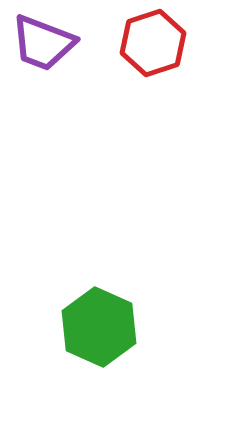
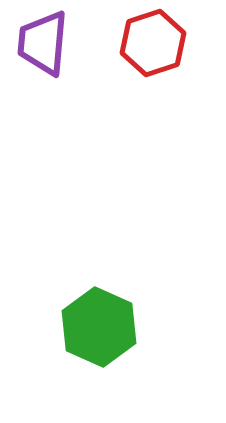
purple trapezoid: rotated 74 degrees clockwise
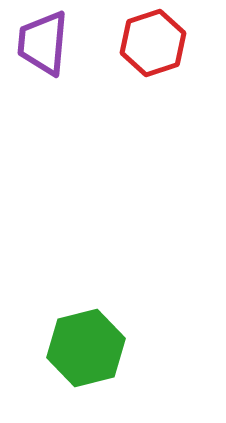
green hexagon: moved 13 px left, 21 px down; rotated 22 degrees clockwise
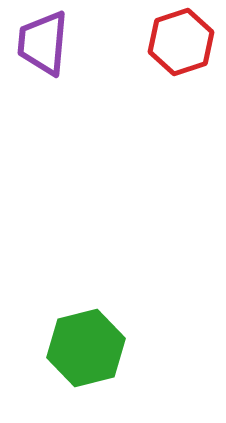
red hexagon: moved 28 px right, 1 px up
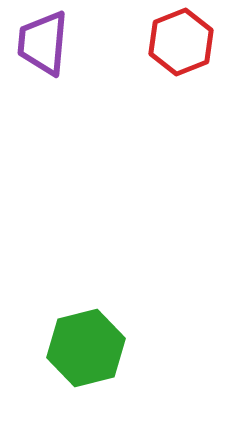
red hexagon: rotated 4 degrees counterclockwise
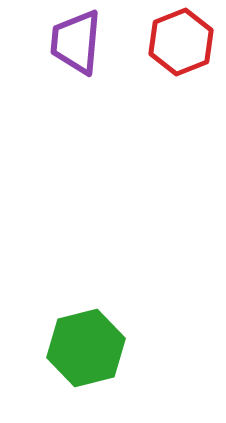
purple trapezoid: moved 33 px right, 1 px up
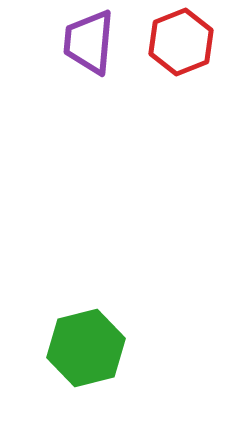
purple trapezoid: moved 13 px right
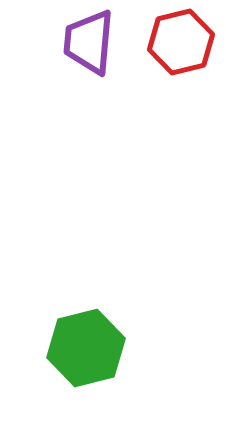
red hexagon: rotated 8 degrees clockwise
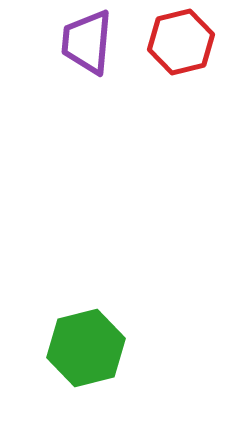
purple trapezoid: moved 2 px left
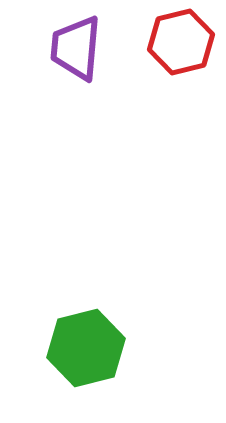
purple trapezoid: moved 11 px left, 6 px down
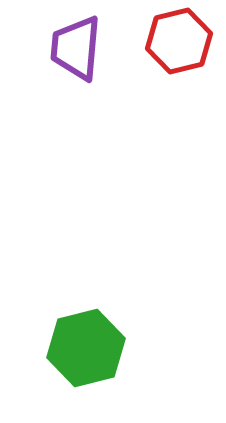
red hexagon: moved 2 px left, 1 px up
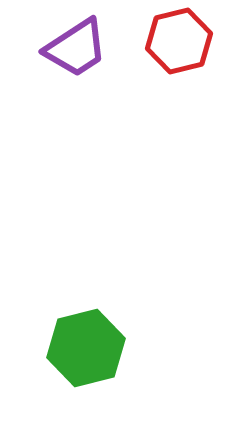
purple trapezoid: rotated 128 degrees counterclockwise
